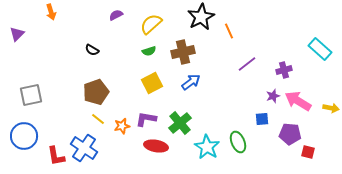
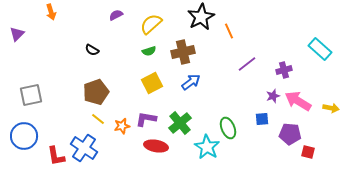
green ellipse: moved 10 px left, 14 px up
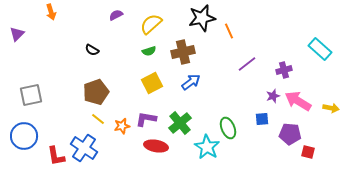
black star: moved 1 px right, 1 px down; rotated 16 degrees clockwise
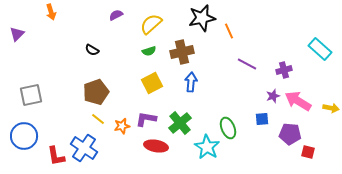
brown cross: moved 1 px left
purple line: rotated 66 degrees clockwise
blue arrow: rotated 48 degrees counterclockwise
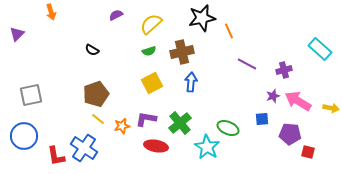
brown pentagon: moved 2 px down
green ellipse: rotated 45 degrees counterclockwise
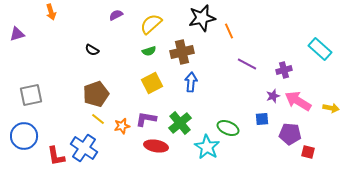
purple triangle: rotated 28 degrees clockwise
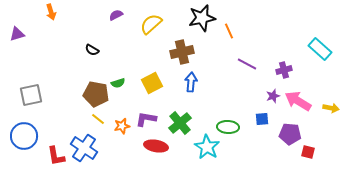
green semicircle: moved 31 px left, 32 px down
brown pentagon: rotated 30 degrees clockwise
green ellipse: moved 1 px up; rotated 20 degrees counterclockwise
